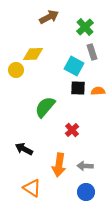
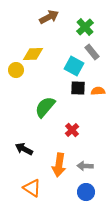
gray rectangle: rotated 21 degrees counterclockwise
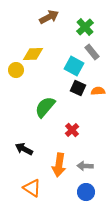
black square: rotated 21 degrees clockwise
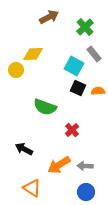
gray rectangle: moved 2 px right, 2 px down
green semicircle: rotated 110 degrees counterclockwise
orange arrow: rotated 50 degrees clockwise
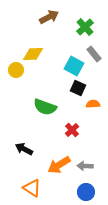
orange semicircle: moved 5 px left, 13 px down
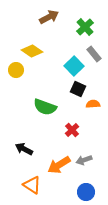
yellow diamond: moved 1 px left, 3 px up; rotated 35 degrees clockwise
cyan square: rotated 18 degrees clockwise
black square: moved 1 px down
gray arrow: moved 1 px left, 6 px up; rotated 21 degrees counterclockwise
orange triangle: moved 3 px up
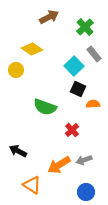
yellow diamond: moved 2 px up
black arrow: moved 6 px left, 2 px down
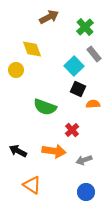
yellow diamond: rotated 35 degrees clockwise
orange arrow: moved 5 px left, 14 px up; rotated 140 degrees counterclockwise
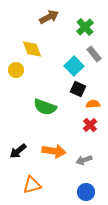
red cross: moved 18 px right, 5 px up
black arrow: rotated 66 degrees counterclockwise
orange triangle: rotated 48 degrees counterclockwise
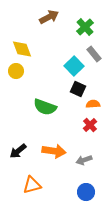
yellow diamond: moved 10 px left
yellow circle: moved 1 px down
